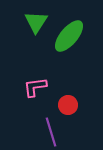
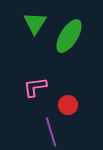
green triangle: moved 1 px left, 1 px down
green ellipse: rotated 8 degrees counterclockwise
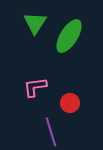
red circle: moved 2 px right, 2 px up
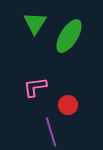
red circle: moved 2 px left, 2 px down
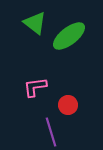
green triangle: rotated 25 degrees counterclockwise
green ellipse: rotated 20 degrees clockwise
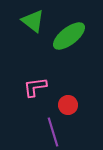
green triangle: moved 2 px left, 2 px up
purple line: moved 2 px right
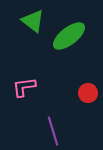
pink L-shape: moved 11 px left
red circle: moved 20 px right, 12 px up
purple line: moved 1 px up
